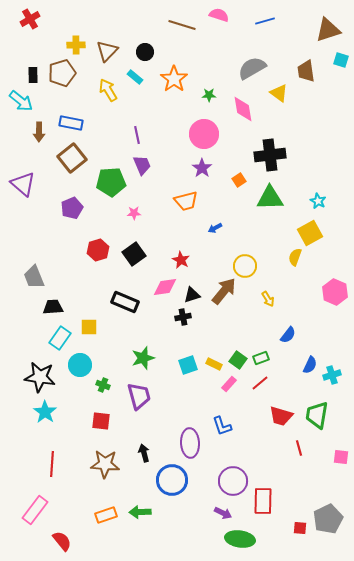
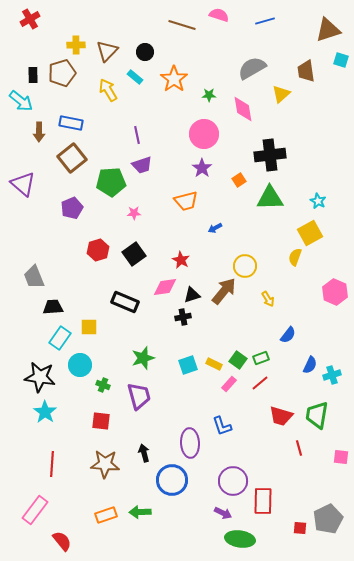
yellow triangle at (279, 93): moved 2 px right, 1 px down; rotated 42 degrees clockwise
purple trapezoid at (142, 165): rotated 95 degrees clockwise
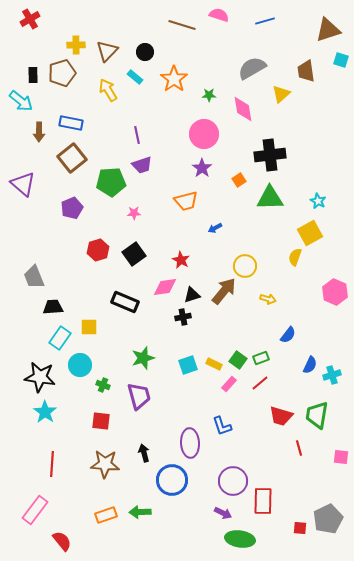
yellow arrow at (268, 299): rotated 42 degrees counterclockwise
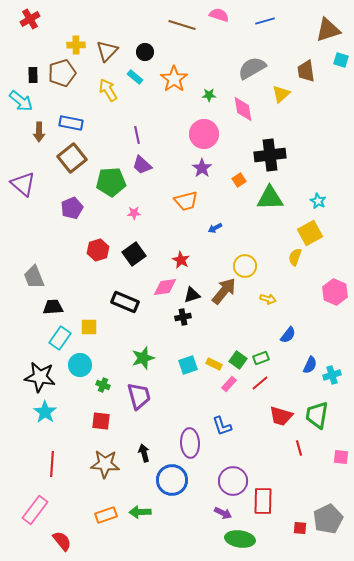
purple trapezoid at (142, 165): rotated 60 degrees clockwise
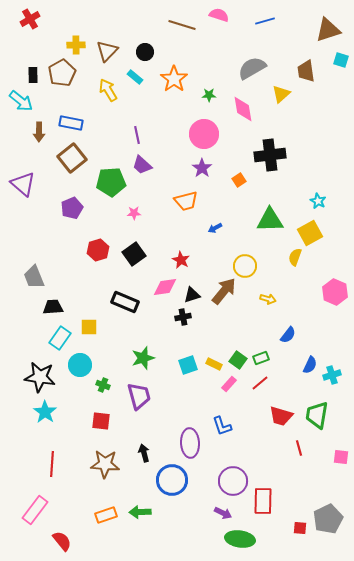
brown pentagon at (62, 73): rotated 12 degrees counterclockwise
green triangle at (270, 198): moved 22 px down
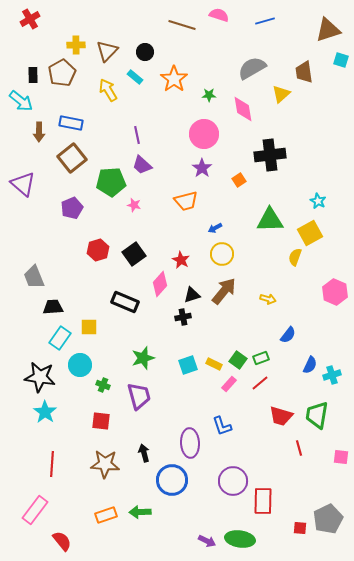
brown trapezoid at (306, 71): moved 2 px left, 1 px down
pink star at (134, 213): moved 8 px up; rotated 16 degrees clockwise
yellow circle at (245, 266): moved 23 px left, 12 px up
pink diamond at (165, 287): moved 5 px left, 3 px up; rotated 40 degrees counterclockwise
purple arrow at (223, 513): moved 16 px left, 28 px down
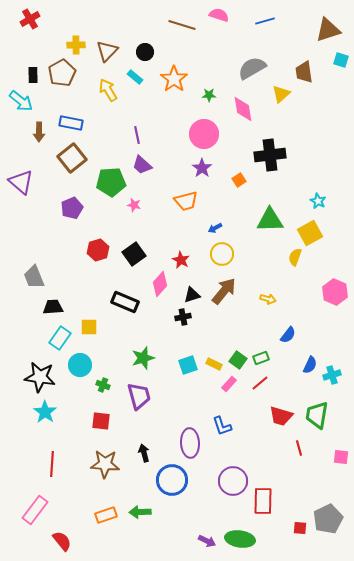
purple triangle at (23, 184): moved 2 px left, 2 px up
